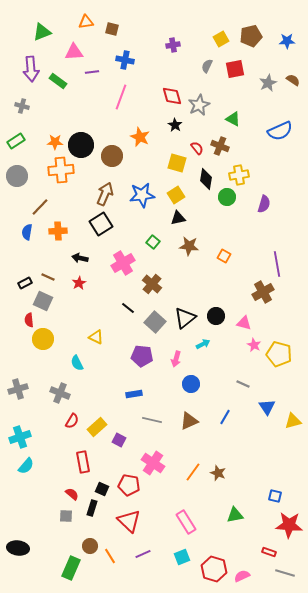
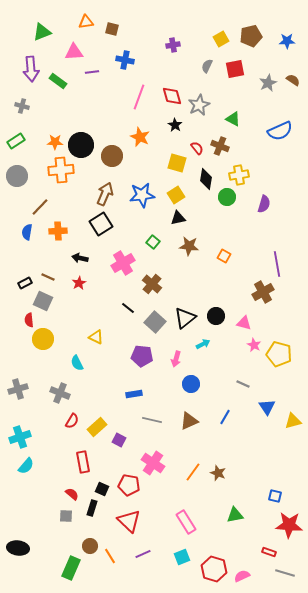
pink line at (121, 97): moved 18 px right
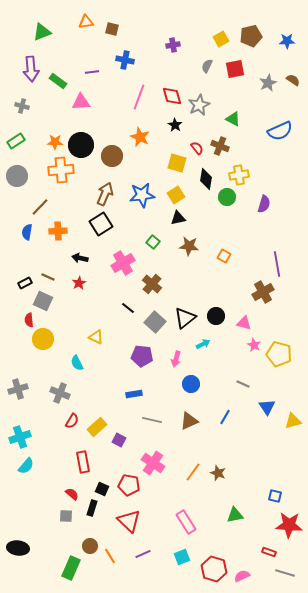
pink triangle at (74, 52): moved 7 px right, 50 px down
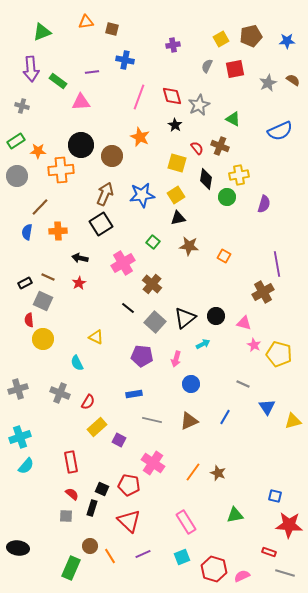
orange star at (55, 142): moved 17 px left, 9 px down
red semicircle at (72, 421): moved 16 px right, 19 px up
red rectangle at (83, 462): moved 12 px left
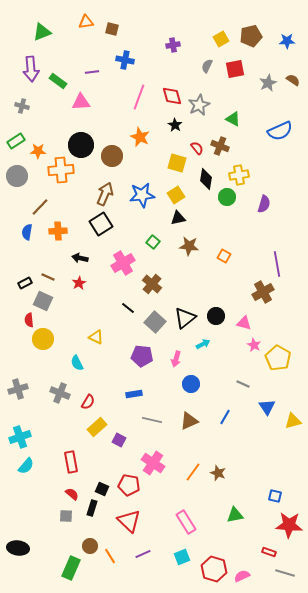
yellow pentagon at (279, 354): moved 1 px left, 4 px down; rotated 15 degrees clockwise
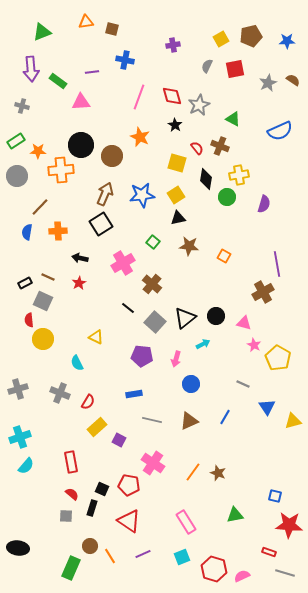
red triangle at (129, 521): rotated 10 degrees counterclockwise
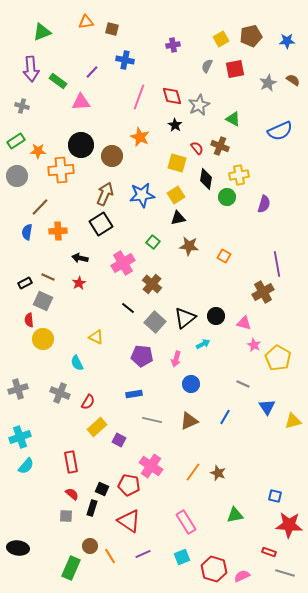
purple line at (92, 72): rotated 40 degrees counterclockwise
pink cross at (153, 463): moved 2 px left, 3 px down
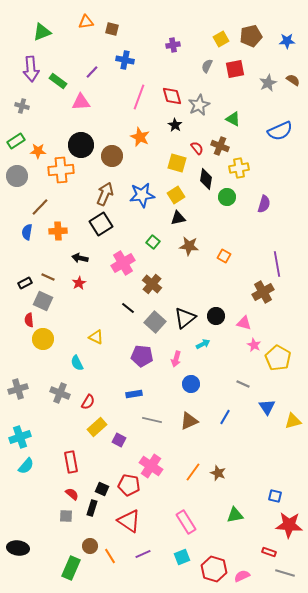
yellow cross at (239, 175): moved 7 px up
